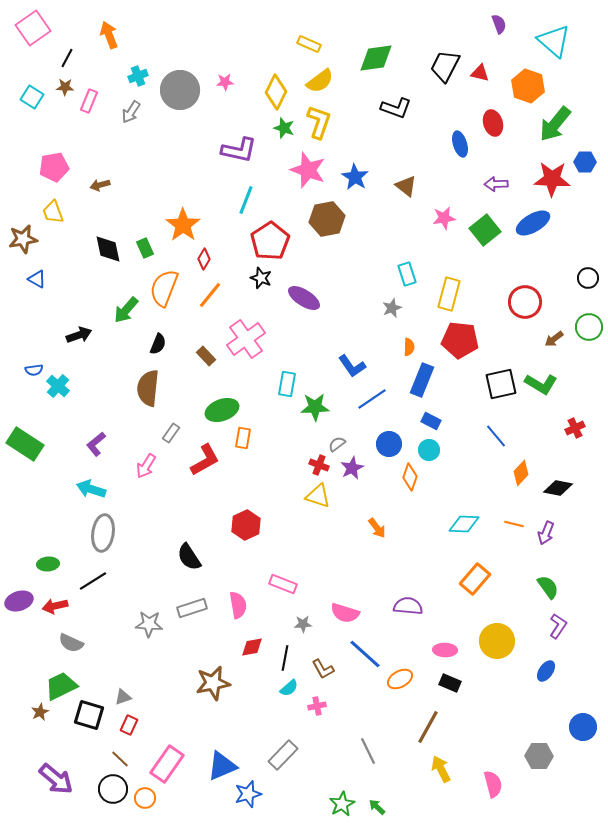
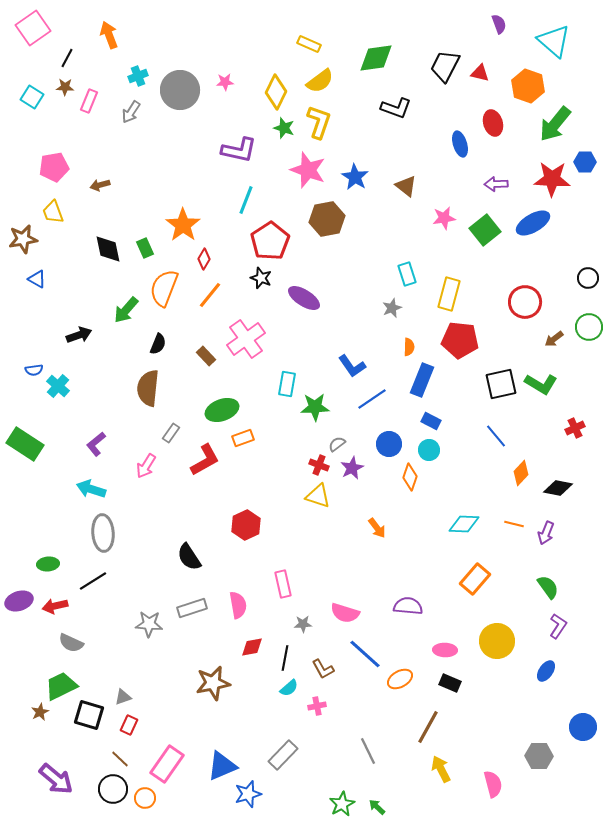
orange rectangle at (243, 438): rotated 60 degrees clockwise
gray ellipse at (103, 533): rotated 12 degrees counterclockwise
pink rectangle at (283, 584): rotated 56 degrees clockwise
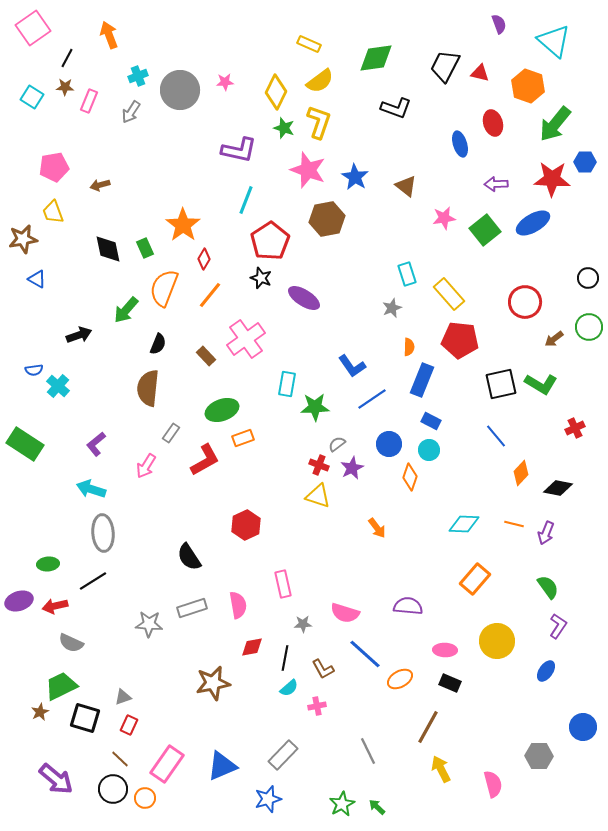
yellow rectangle at (449, 294): rotated 56 degrees counterclockwise
black square at (89, 715): moved 4 px left, 3 px down
blue star at (248, 794): moved 20 px right, 5 px down
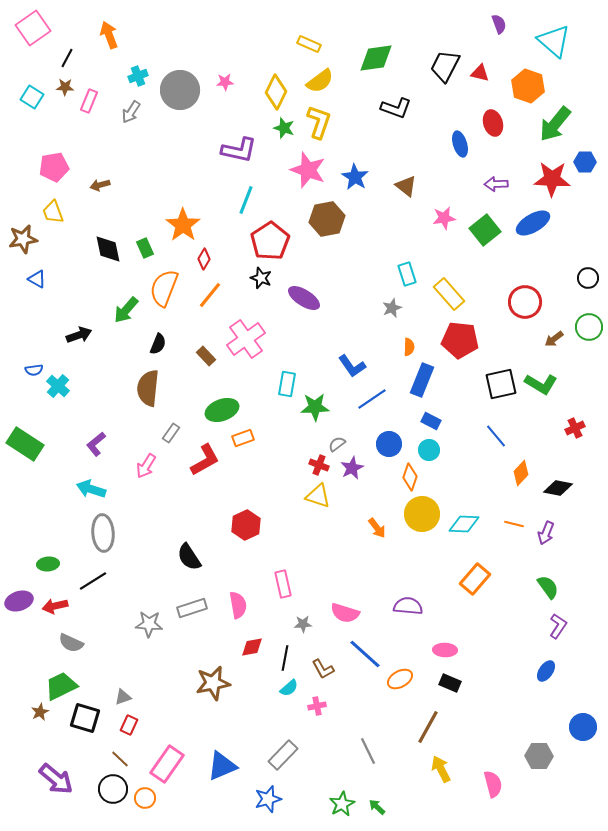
yellow circle at (497, 641): moved 75 px left, 127 px up
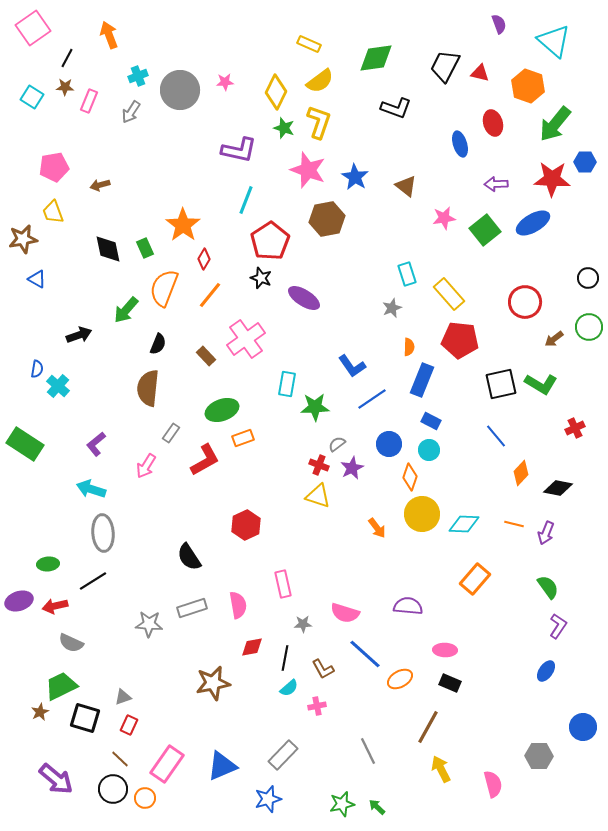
blue semicircle at (34, 370): moved 3 px right, 1 px up; rotated 72 degrees counterclockwise
green star at (342, 804): rotated 15 degrees clockwise
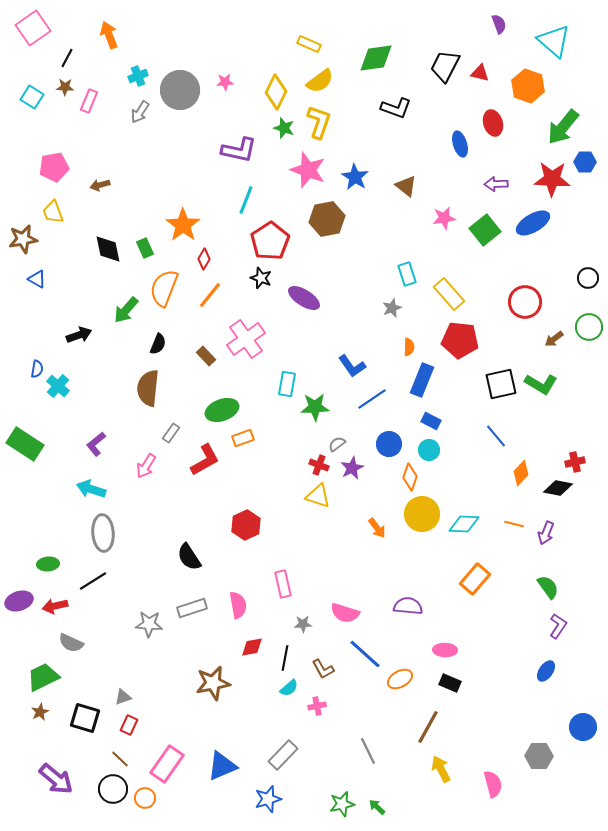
gray arrow at (131, 112): moved 9 px right
green arrow at (555, 124): moved 8 px right, 3 px down
red cross at (575, 428): moved 34 px down; rotated 12 degrees clockwise
green trapezoid at (61, 686): moved 18 px left, 9 px up
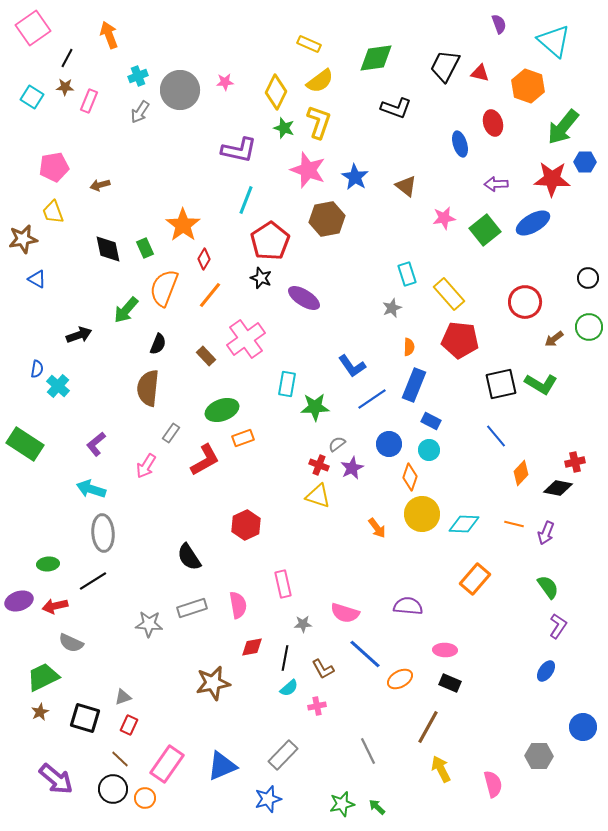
blue rectangle at (422, 380): moved 8 px left, 5 px down
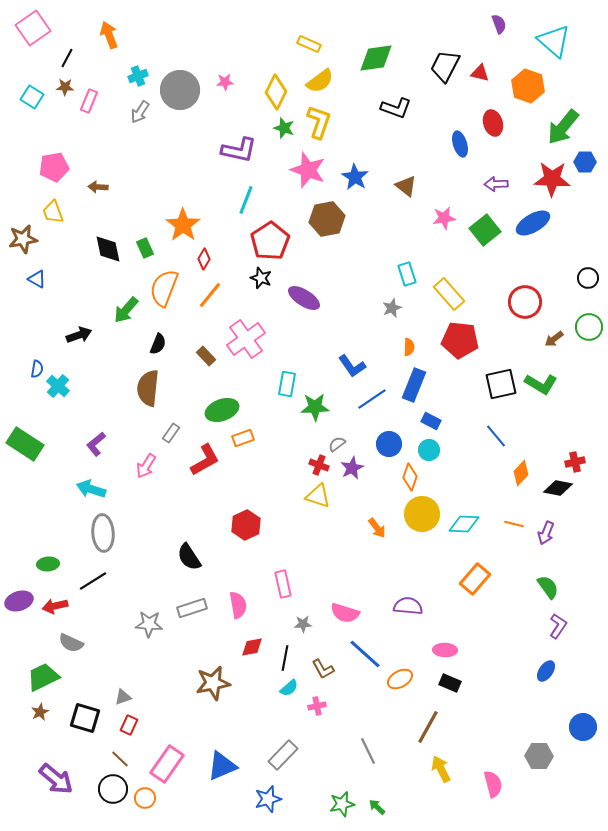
brown arrow at (100, 185): moved 2 px left, 2 px down; rotated 18 degrees clockwise
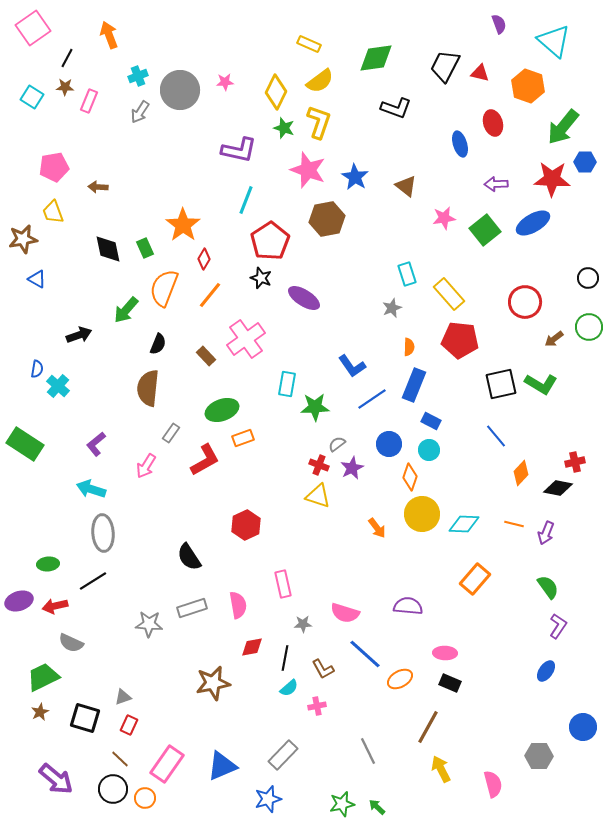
pink ellipse at (445, 650): moved 3 px down
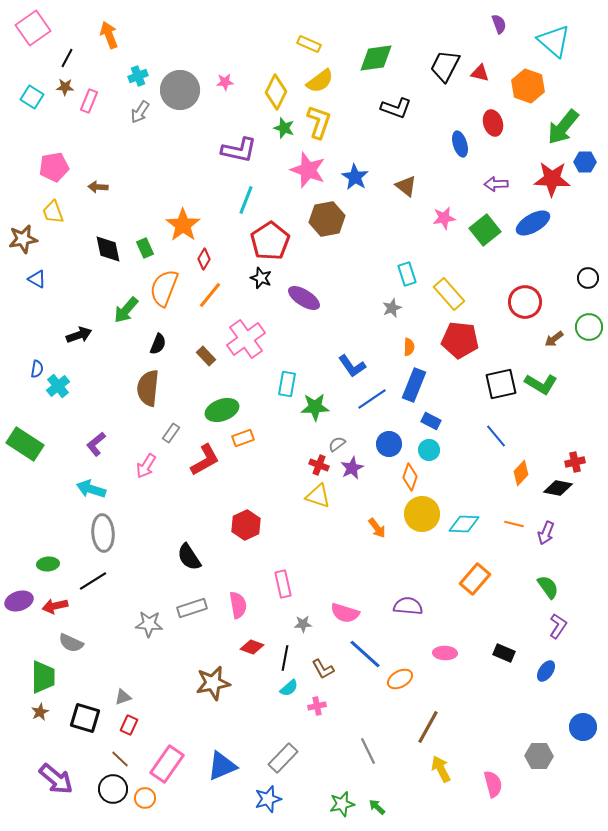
cyan cross at (58, 386): rotated 10 degrees clockwise
red diamond at (252, 647): rotated 30 degrees clockwise
green trapezoid at (43, 677): rotated 116 degrees clockwise
black rectangle at (450, 683): moved 54 px right, 30 px up
gray rectangle at (283, 755): moved 3 px down
